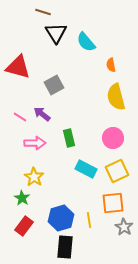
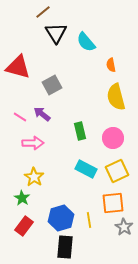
brown line: rotated 56 degrees counterclockwise
gray square: moved 2 px left
green rectangle: moved 11 px right, 7 px up
pink arrow: moved 2 px left
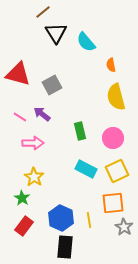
red triangle: moved 7 px down
blue hexagon: rotated 20 degrees counterclockwise
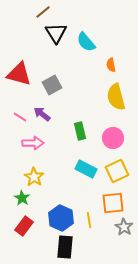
red triangle: moved 1 px right
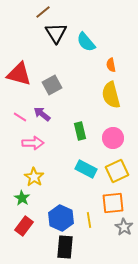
yellow semicircle: moved 5 px left, 2 px up
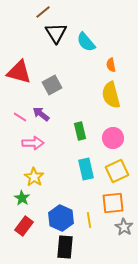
red triangle: moved 2 px up
purple arrow: moved 1 px left
cyan rectangle: rotated 50 degrees clockwise
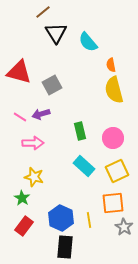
cyan semicircle: moved 2 px right
yellow semicircle: moved 3 px right, 5 px up
purple arrow: rotated 54 degrees counterclockwise
cyan rectangle: moved 2 px left, 3 px up; rotated 35 degrees counterclockwise
yellow star: rotated 18 degrees counterclockwise
